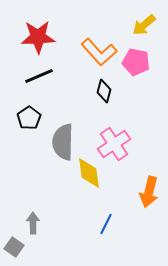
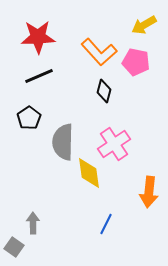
yellow arrow: rotated 10 degrees clockwise
orange arrow: rotated 8 degrees counterclockwise
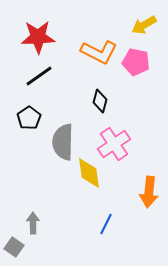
orange L-shape: rotated 21 degrees counterclockwise
black line: rotated 12 degrees counterclockwise
black diamond: moved 4 px left, 10 px down
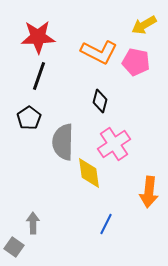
black line: rotated 36 degrees counterclockwise
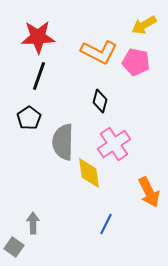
orange arrow: rotated 32 degrees counterclockwise
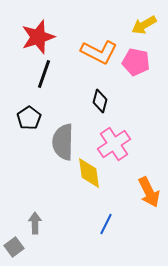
red star: rotated 16 degrees counterclockwise
black line: moved 5 px right, 2 px up
gray arrow: moved 2 px right
gray square: rotated 18 degrees clockwise
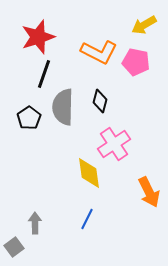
gray semicircle: moved 35 px up
blue line: moved 19 px left, 5 px up
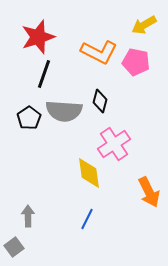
gray semicircle: moved 1 px right, 4 px down; rotated 87 degrees counterclockwise
gray arrow: moved 7 px left, 7 px up
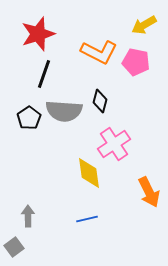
red star: moved 3 px up
blue line: rotated 50 degrees clockwise
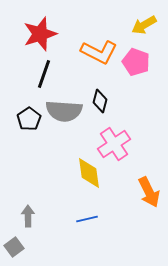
red star: moved 2 px right
pink pentagon: rotated 8 degrees clockwise
black pentagon: moved 1 px down
